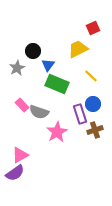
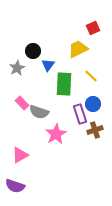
green rectangle: moved 7 px right; rotated 70 degrees clockwise
pink rectangle: moved 2 px up
pink star: moved 1 px left, 2 px down
purple semicircle: moved 13 px down; rotated 54 degrees clockwise
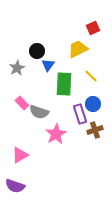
black circle: moved 4 px right
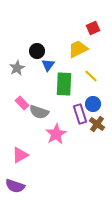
brown cross: moved 2 px right, 6 px up; rotated 35 degrees counterclockwise
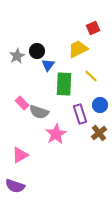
gray star: moved 12 px up
blue circle: moved 7 px right, 1 px down
brown cross: moved 2 px right, 9 px down; rotated 14 degrees clockwise
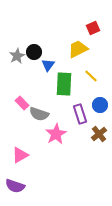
black circle: moved 3 px left, 1 px down
gray semicircle: moved 2 px down
brown cross: moved 1 px down
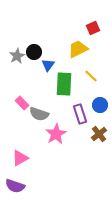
pink triangle: moved 3 px down
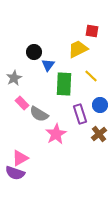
red square: moved 1 px left, 3 px down; rotated 32 degrees clockwise
gray star: moved 3 px left, 22 px down
gray semicircle: rotated 12 degrees clockwise
purple semicircle: moved 13 px up
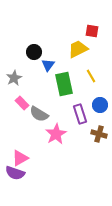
yellow line: rotated 16 degrees clockwise
green rectangle: rotated 15 degrees counterclockwise
brown cross: rotated 35 degrees counterclockwise
